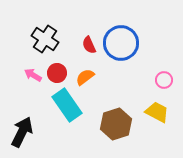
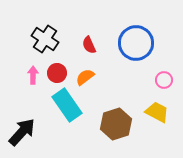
blue circle: moved 15 px right
pink arrow: rotated 60 degrees clockwise
black arrow: rotated 16 degrees clockwise
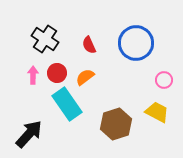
cyan rectangle: moved 1 px up
black arrow: moved 7 px right, 2 px down
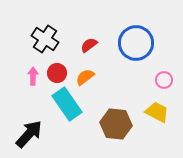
red semicircle: rotated 78 degrees clockwise
pink arrow: moved 1 px down
brown hexagon: rotated 24 degrees clockwise
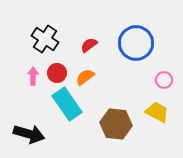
black arrow: rotated 64 degrees clockwise
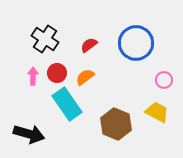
brown hexagon: rotated 16 degrees clockwise
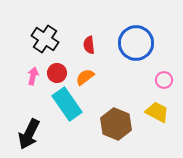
red semicircle: rotated 60 degrees counterclockwise
pink arrow: rotated 12 degrees clockwise
black arrow: rotated 100 degrees clockwise
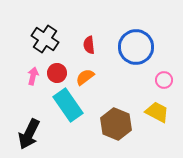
blue circle: moved 4 px down
cyan rectangle: moved 1 px right, 1 px down
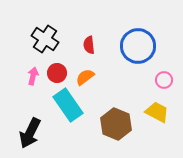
blue circle: moved 2 px right, 1 px up
black arrow: moved 1 px right, 1 px up
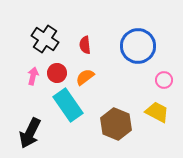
red semicircle: moved 4 px left
